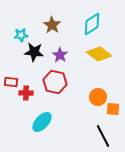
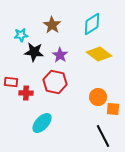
cyan ellipse: moved 1 px down
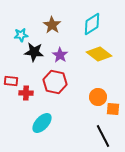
red rectangle: moved 1 px up
